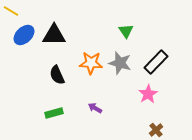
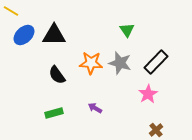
green triangle: moved 1 px right, 1 px up
black semicircle: rotated 12 degrees counterclockwise
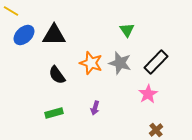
orange star: rotated 15 degrees clockwise
purple arrow: rotated 104 degrees counterclockwise
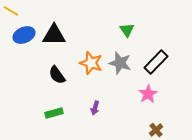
blue ellipse: rotated 20 degrees clockwise
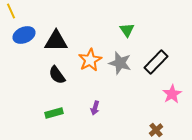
yellow line: rotated 35 degrees clockwise
black triangle: moved 2 px right, 6 px down
orange star: moved 1 px left, 3 px up; rotated 25 degrees clockwise
pink star: moved 24 px right
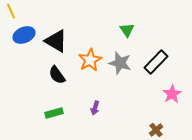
black triangle: rotated 30 degrees clockwise
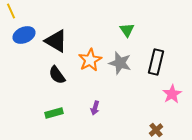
black rectangle: rotated 30 degrees counterclockwise
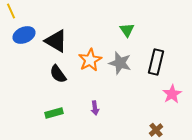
black semicircle: moved 1 px right, 1 px up
purple arrow: rotated 24 degrees counterclockwise
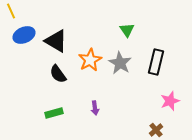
gray star: rotated 15 degrees clockwise
pink star: moved 2 px left, 7 px down; rotated 12 degrees clockwise
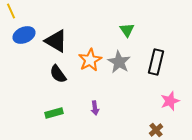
gray star: moved 1 px left, 1 px up
